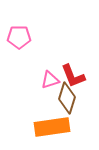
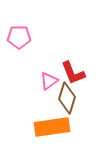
red L-shape: moved 3 px up
pink triangle: moved 1 px left, 1 px down; rotated 18 degrees counterclockwise
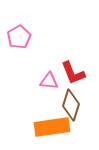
pink pentagon: rotated 30 degrees counterclockwise
pink triangle: rotated 42 degrees clockwise
brown diamond: moved 4 px right, 7 px down
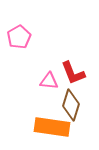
orange rectangle: rotated 16 degrees clockwise
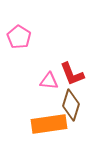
pink pentagon: rotated 10 degrees counterclockwise
red L-shape: moved 1 px left, 1 px down
orange rectangle: moved 3 px left, 3 px up; rotated 16 degrees counterclockwise
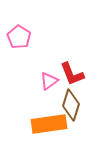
pink triangle: rotated 42 degrees counterclockwise
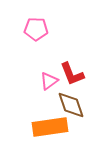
pink pentagon: moved 17 px right, 8 px up; rotated 30 degrees counterclockwise
brown diamond: rotated 36 degrees counterclockwise
orange rectangle: moved 1 px right, 3 px down
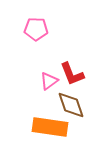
orange rectangle: rotated 16 degrees clockwise
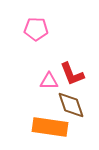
pink triangle: rotated 36 degrees clockwise
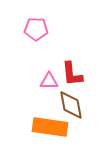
red L-shape: rotated 16 degrees clockwise
brown diamond: rotated 8 degrees clockwise
